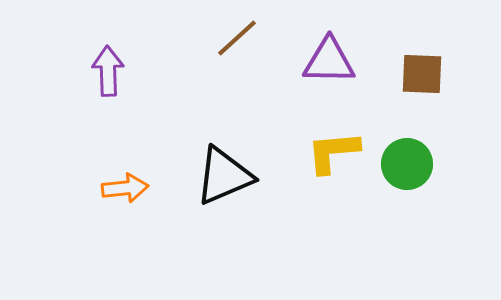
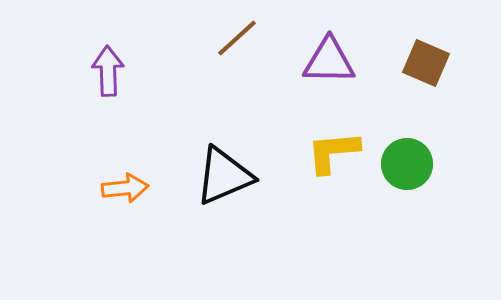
brown square: moved 4 px right, 11 px up; rotated 21 degrees clockwise
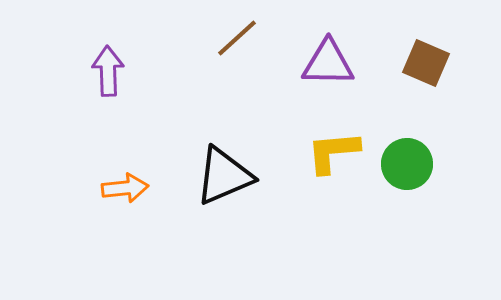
purple triangle: moved 1 px left, 2 px down
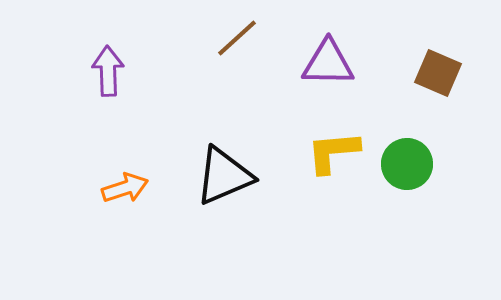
brown square: moved 12 px right, 10 px down
orange arrow: rotated 12 degrees counterclockwise
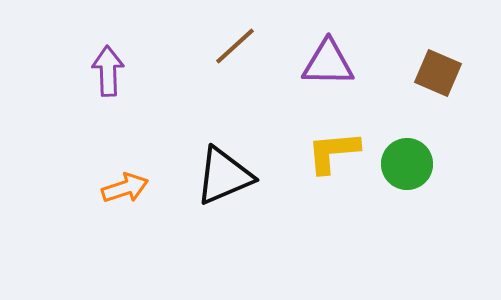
brown line: moved 2 px left, 8 px down
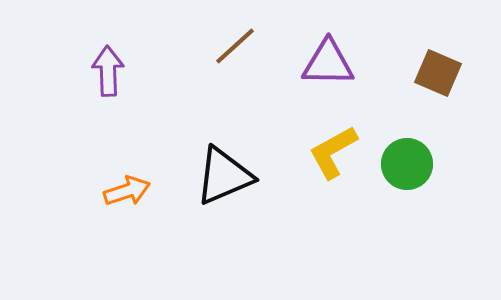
yellow L-shape: rotated 24 degrees counterclockwise
orange arrow: moved 2 px right, 3 px down
